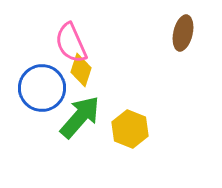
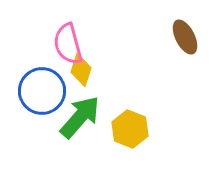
brown ellipse: moved 2 px right, 4 px down; rotated 40 degrees counterclockwise
pink semicircle: moved 3 px left, 1 px down; rotated 9 degrees clockwise
blue circle: moved 3 px down
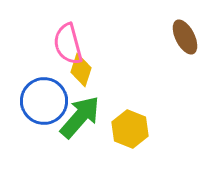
blue circle: moved 2 px right, 10 px down
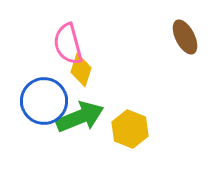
green arrow: rotated 27 degrees clockwise
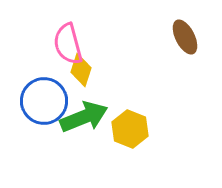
green arrow: moved 4 px right
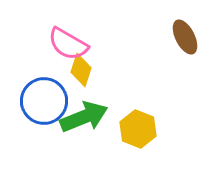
pink semicircle: rotated 45 degrees counterclockwise
yellow hexagon: moved 8 px right
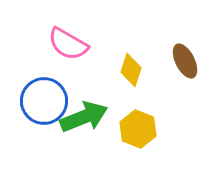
brown ellipse: moved 24 px down
yellow diamond: moved 50 px right
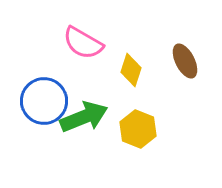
pink semicircle: moved 15 px right, 1 px up
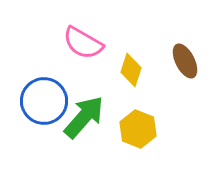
green arrow: rotated 27 degrees counterclockwise
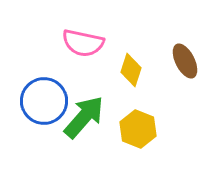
pink semicircle: rotated 18 degrees counterclockwise
